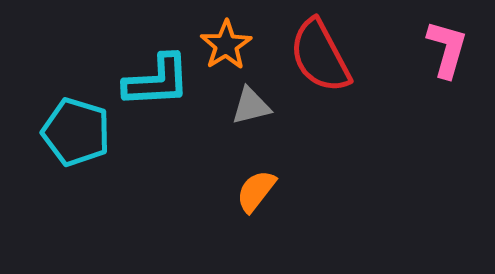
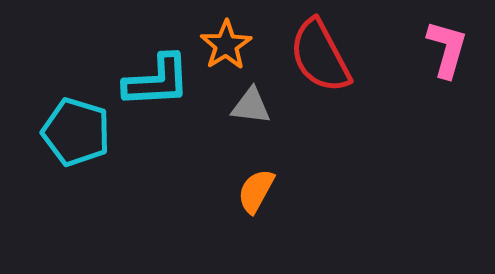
gray triangle: rotated 21 degrees clockwise
orange semicircle: rotated 9 degrees counterclockwise
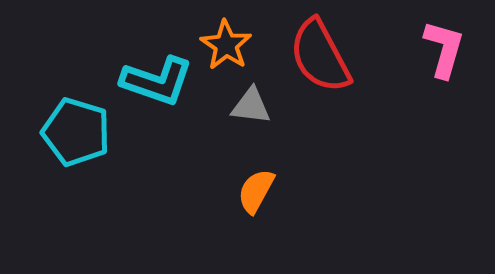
orange star: rotated 6 degrees counterclockwise
pink L-shape: moved 3 px left
cyan L-shape: rotated 22 degrees clockwise
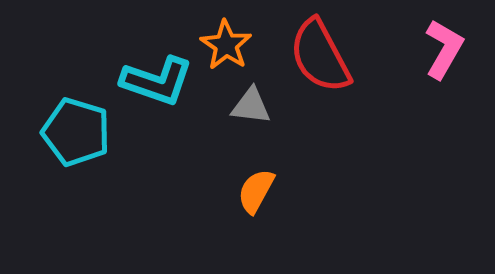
pink L-shape: rotated 14 degrees clockwise
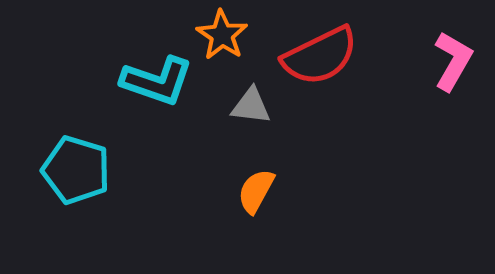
orange star: moved 4 px left, 10 px up
pink L-shape: moved 9 px right, 12 px down
red semicircle: rotated 88 degrees counterclockwise
cyan pentagon: moved 38 px down
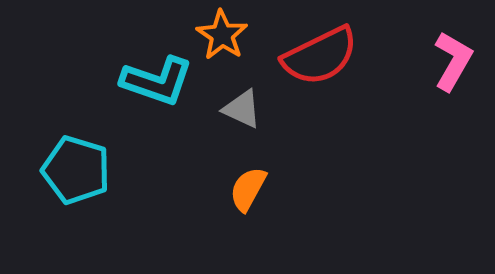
gray triangle: moved 9 px left, 3 px down; rotated 18 degrees clockwise
orange semicircle: moved 8 px left, 2 px up
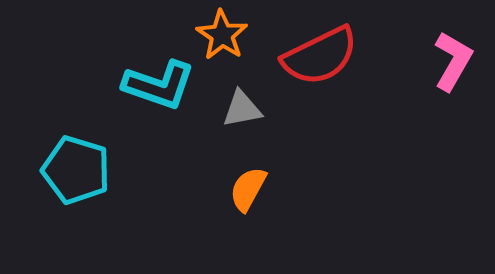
cyan L-shape: moved 2 px right, 4 px down
gray triangle: rotated 36 degrees counterclockwise
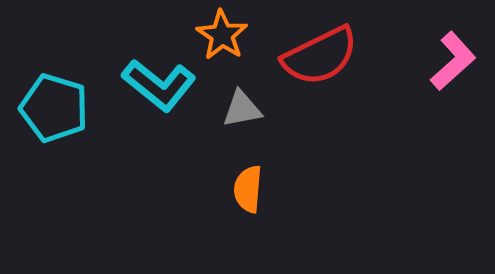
pink L-shape: rotated 18 degrees clockwise
cyan L-shape: rotated 20 degrees clockwise
cyan pentagon: moved 22 px left, 62 px up
orange semicircle: rotated 24 degrees counterclockwise
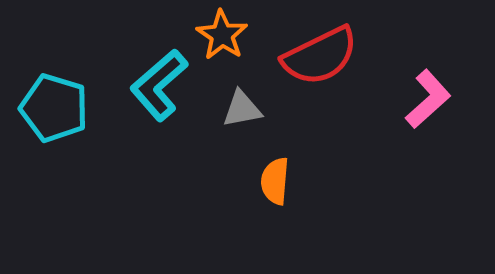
pink L-shape: moved 25 px left, 38 px down
cyan L-shape: rotated 100 degrees clockwise
orange semicircle: moved 27 px right, 8 px up
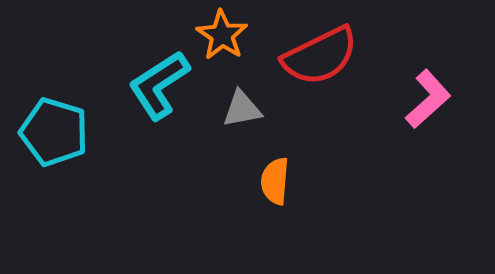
cyan L-shape: rotated 8 degrees clockwise
cyan pentagon: moved 24 px down
